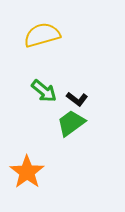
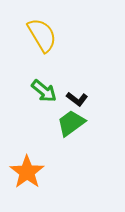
yellow semicircle: rotated 75 degrees clockwise
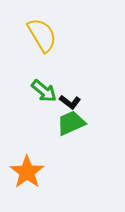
black L-shape: moved 7 px left, 3 px down
green trapezoid: rotated 12 degrees clockwise
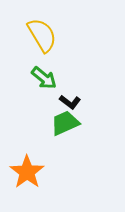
green arrow: moved 13 px up
green trapezoid: moved 6 px left
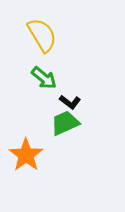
orange star: moved 1 px left, 17 px up
